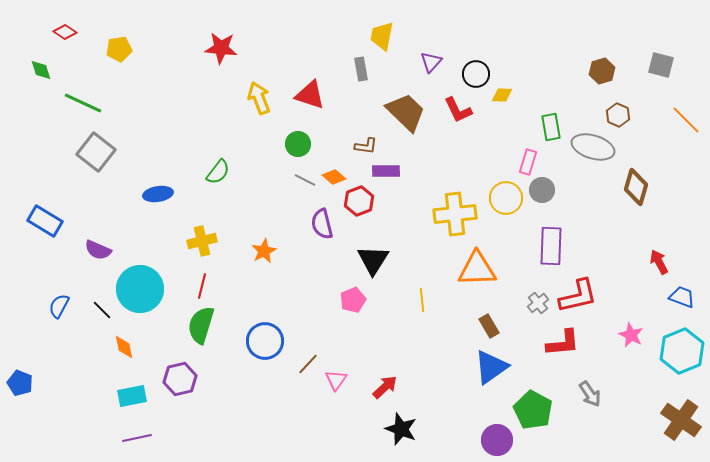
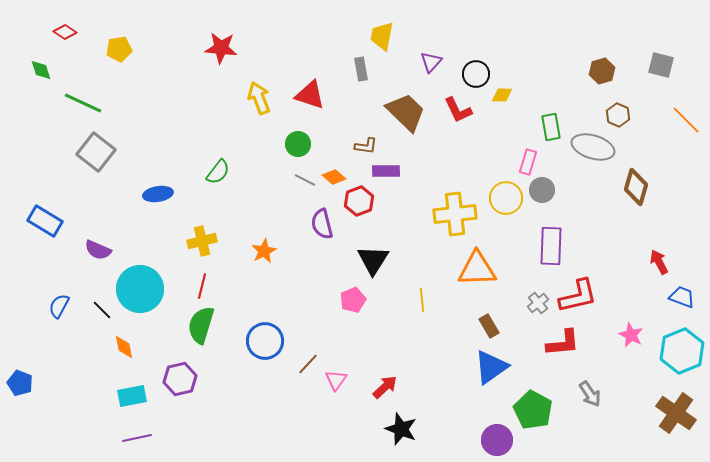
brown cross at (681, 420): moved 5 px left, 7 px up
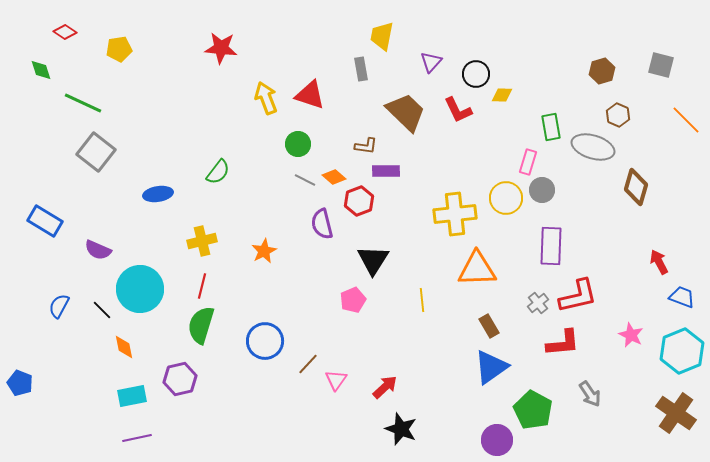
yellow arrow at (259, 98): moved 7 px right
